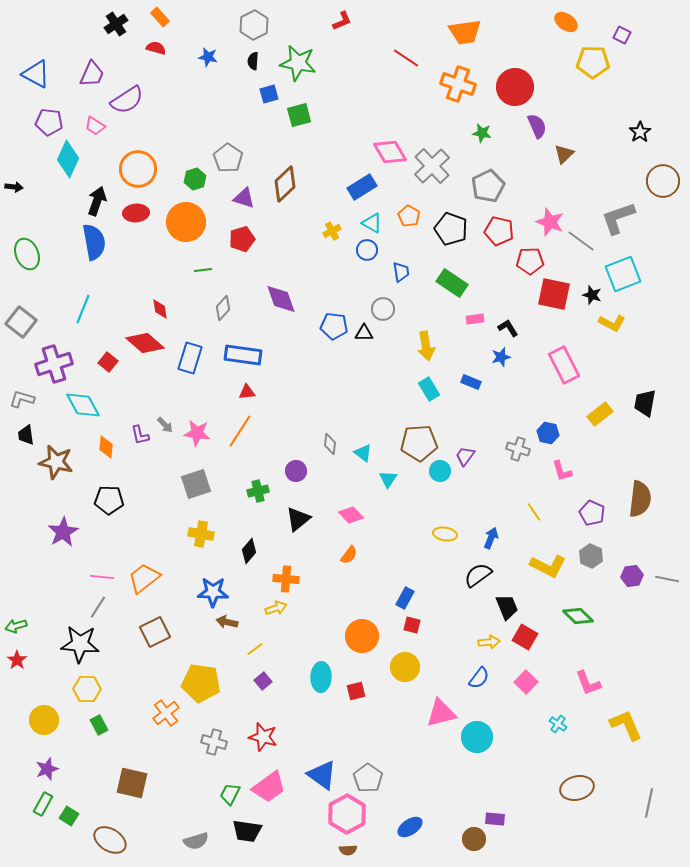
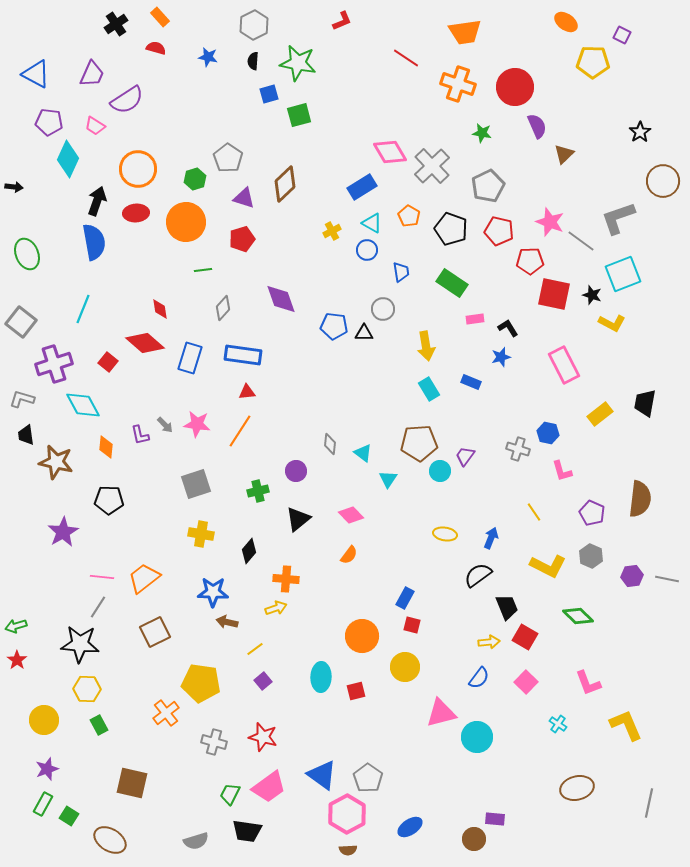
pink star at (197, 433): moved 9 px up
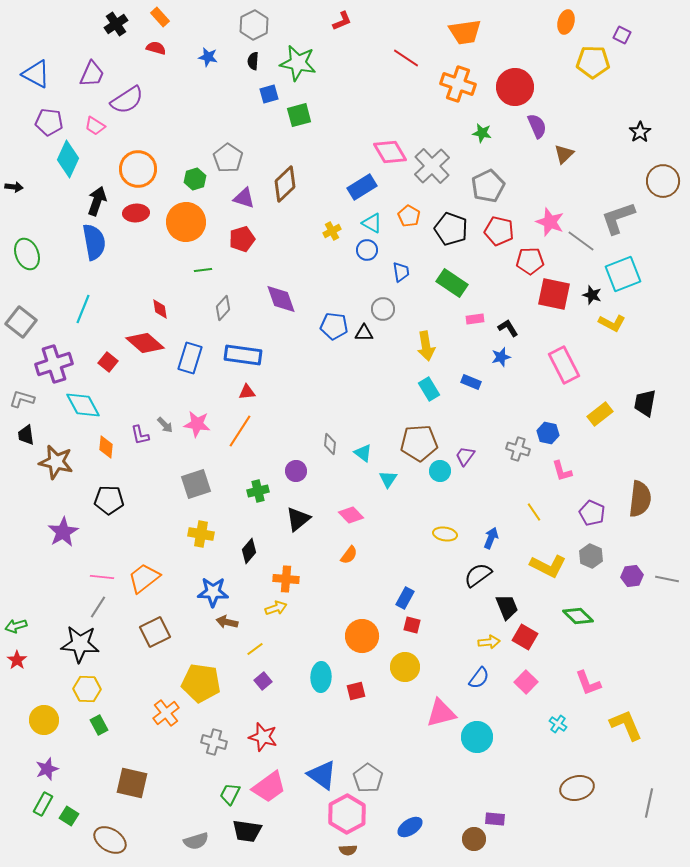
orange ellipse at (566, 22): rotated 70 degrees clockwise
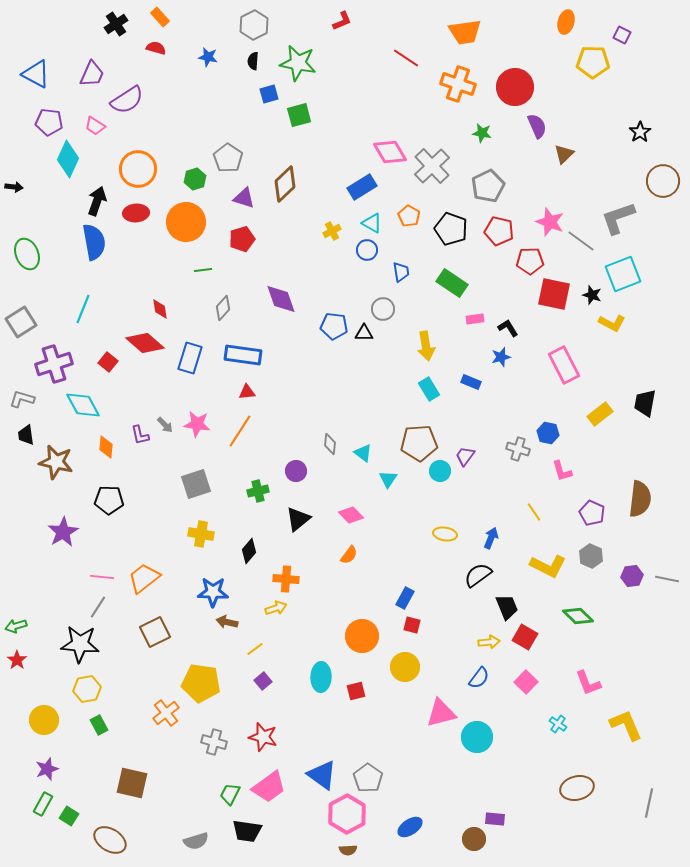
gray square at (21, 322): rotated 20 degrees clockwise
yellow hexagon at (87, 689): rotated 12 degrees counterclockwise
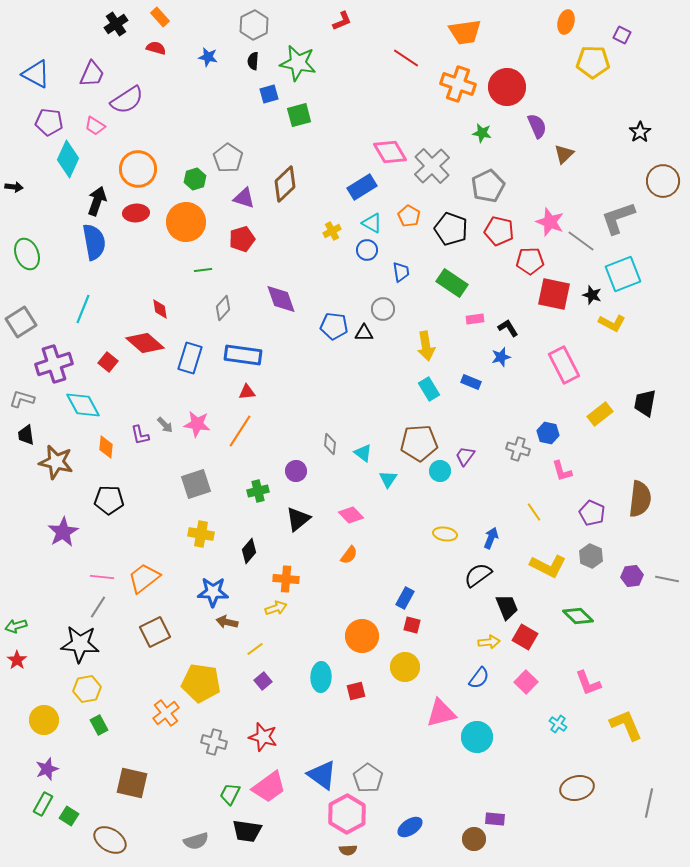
red circle at (515, 87): moved 8 px left
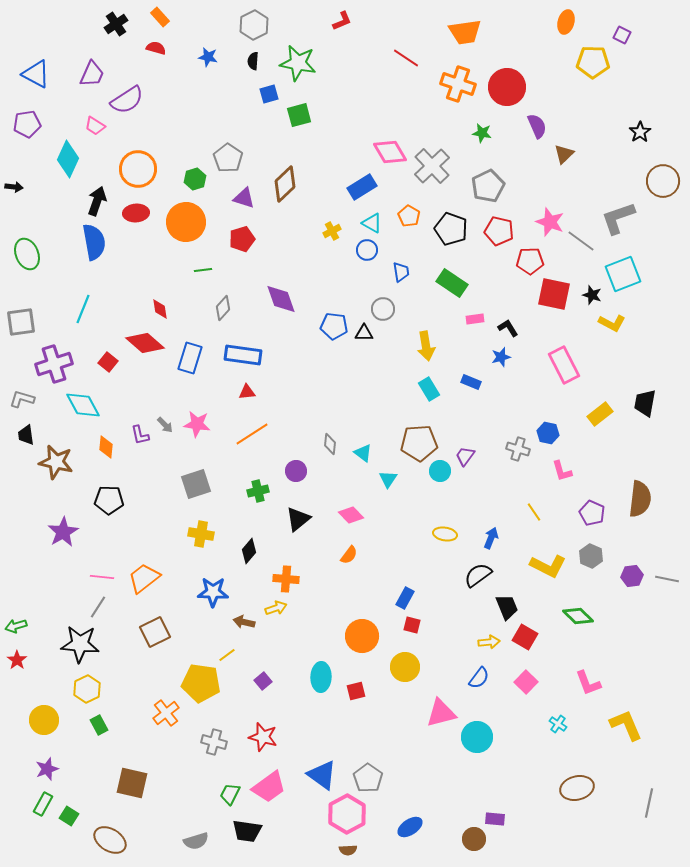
purple pentagon at (49, 122): moved 22 px left, 2 px down; rotated 16 degrees counterclockwise
gray square at (21, 322): rotated 24 degrees clockwise
orange line at (240, 431): moved 12 px right, 3 px down; rotated 24 degrees clockwise
brown arrow at (227, 622): moved 17 px right
yellow line at (255, 649): moved 28 px left, 6 px down
yellow hexagon at (87, 689): rotated 16 degrees counterclockwise
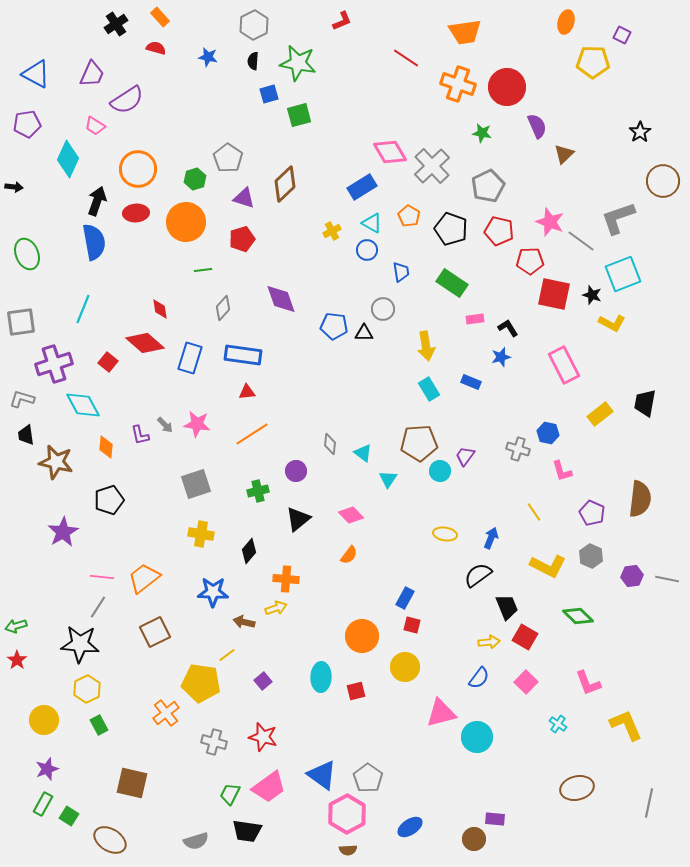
black pentagon at (109, 500): rotated 20 degrees counterclockwise
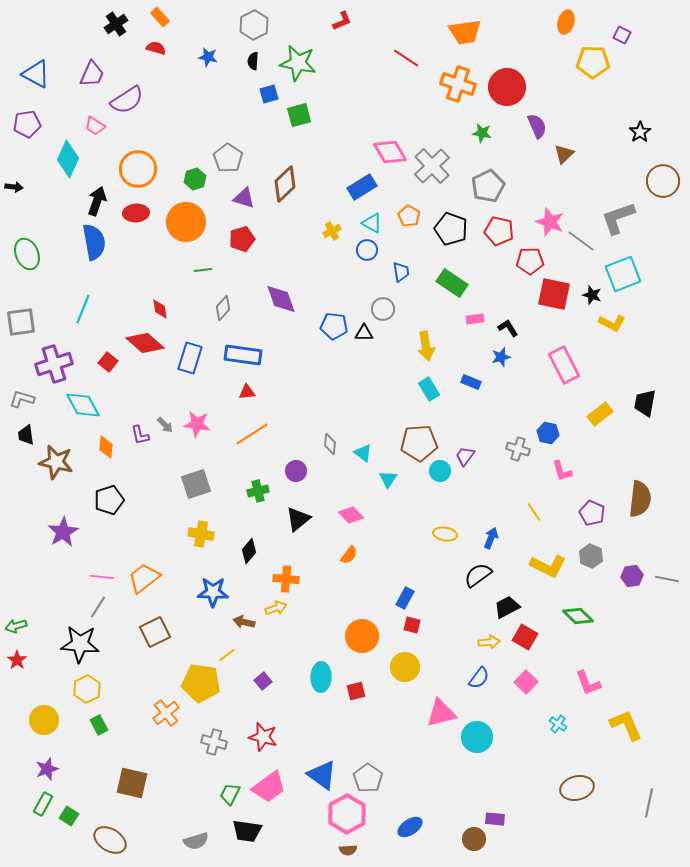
black trapezoid at (507, 607): rotated 96 degrees counterclockwise
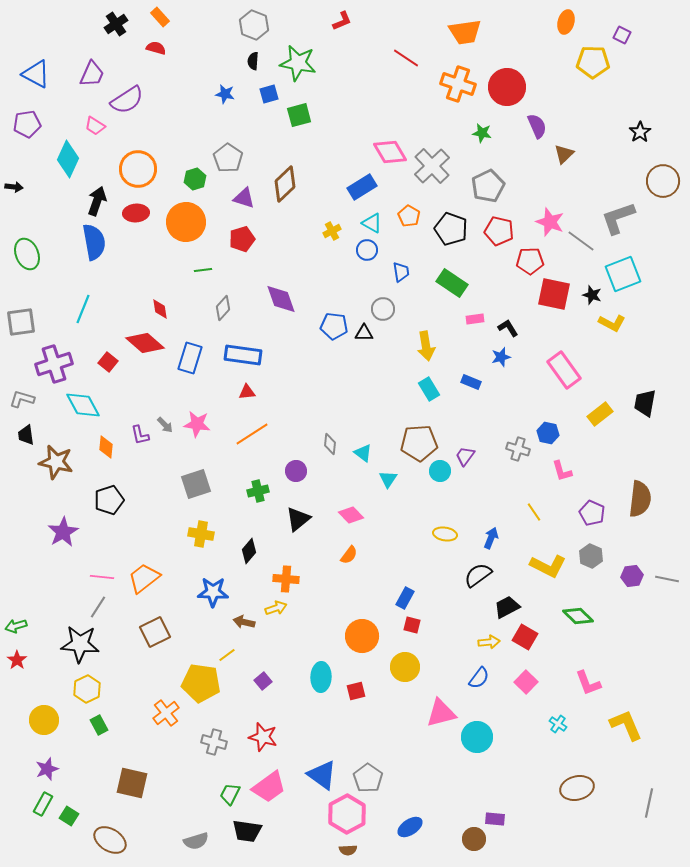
gray hexagon at (254, 25): rotated 12 degrees counterclockwise
blue star at (208, 57): moved 17 px right, 37 px down
pink rectangle at (564, 365): moved 5 px down; rotated 9 degrees counterclockwise
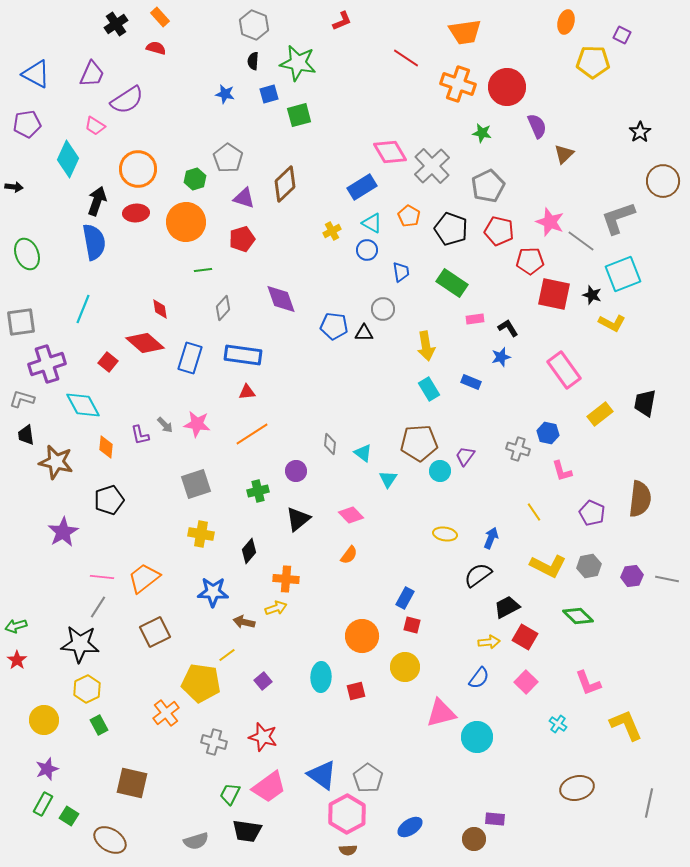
purple cross at (54, 364): moved 7 px left
gray hexagon at (591, 556): moved 2 px left, 10 px down; rotated 25 degrees clockwise
